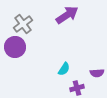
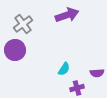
purple arrow: rotated 15 degrees clockwise
purple circle: moved 3 px down
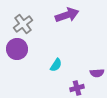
purple circle: moved 2 px right, 1 px up
cyan semicircle: moved 8 px left, 4 px up
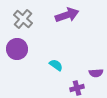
gray cross: moved 5 px up; rotated 12 degrees counterclockwise
cyan semicircle: rotated 88 degrees counterclockwise
purple semicircle: moved 1 px left
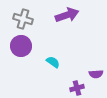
gray cross: rotated 24 degrees counterclockwise
purple circle: moved 4 px right, 3 px up
cyan semicircle: moved 3 px left, 3 px up
purple semicircle: moved 1 px down
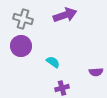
purple arrow: moved 2 px left
purple semicircle: moved 2 px up
purple cross: moved 15 px left
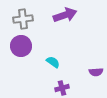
gray cross: rotated 24 degrees counterclockwise
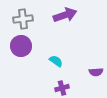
cyan semicircle: moved 3 px right, 1 px up
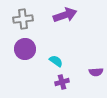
purple circle: moved 4 px right, 3 px down
purple cross: moved 6 px up
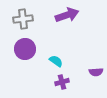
purple arrow: moved 2 px right
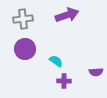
purple cross: moved 2 px right, 1 px up; rotated 16 degrees clockwise
